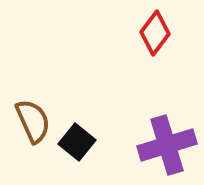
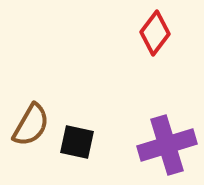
brown semicircle: moved 2 px left, 4 px down; rotated 54 degrees clockwise
black square: rotated 27 degrees counterclockwise
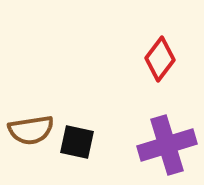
red diamond: moved 5 px right, 26 px down
brown semicircle: moved 5 px down; rotated 51 degrees clockwise
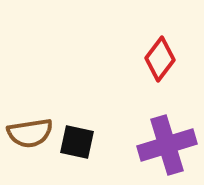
brown semicircle: moved 1 px left, 3 px down
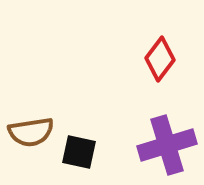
brown semicircle: moved 1 px right, 1 px up
black square: moved 2 px right, 10 px down
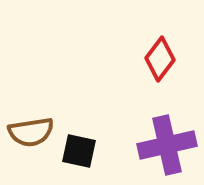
purple cross: rotated 4 degrees clockwise
black square: moved 1 px up
